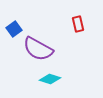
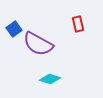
purple semicircle: moved 5 px up
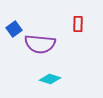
red rectangle: rotated 14 degrees clockwise
purple semicircle: moved 2 px right; rotated 24 degrees counterclockwise
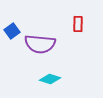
blue square: moved 2 px left, 2 px down
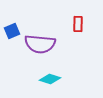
blue square: rotated 14 degrees clockwise
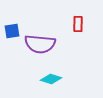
blue square: rotated 14 degrees clockwise
cyan diamond: moved 1 px right
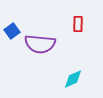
blue square: rotated 28 degrees counterclockwise
cyan diamond: moved 22 px right; rotated 40 degrees counterclockwise
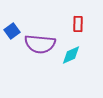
cyan diamond: moved 2 px left, 24 px up
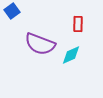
blue square: moved 20 px up
purple semicircle: rotated 16 degrees clockwise
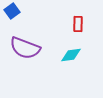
purple semicircle: moved 15 px left, 4 px down
cyan diamond: rotated 15 degrees clockwise
